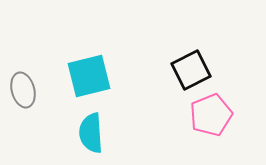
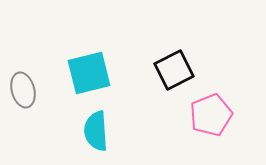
black square: moved 17 px left
cyan square: moved 3 px up
cyan semicircle: moved 5 px right, 2 px up
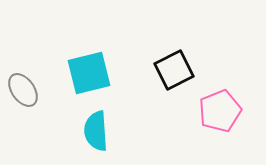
gray ellipse: rotated 20 degrees counterclockwise
pink pentagon: moved 9 px right, 4 px up
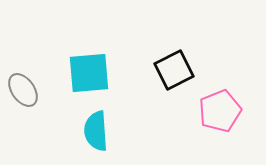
cyan square: rotated 9 degrees clockwise
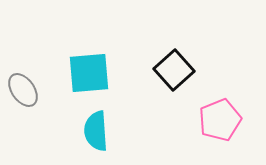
black square: rotated 15 degrees counterclockwise
pink pentagon: moved 9 px down
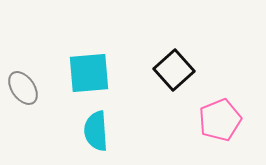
gray ellipse: moved 2 px up
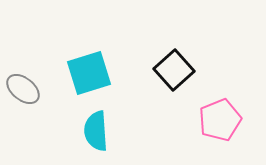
cyan square: rotated 12 degrees counterclockwise
gray ellipse: moved 1 px down; rotated 16 degrees counterclockwise
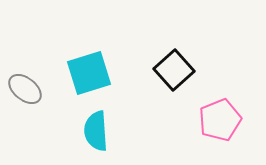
gray ellipse: moved 2 px right
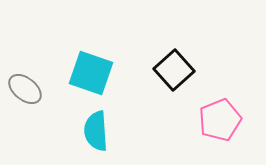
cyan square: moved 2 px right; rotated 36 degrees clockwise
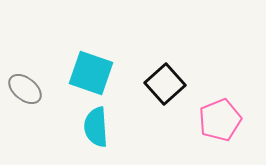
black square: moved 9 px left, 14 px down
cyan semicircle: moved 4 px up
